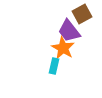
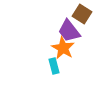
brown square: rotated 30 degrees counterclockwise
cyan rectangle: rotated 28 degrees counterclockwise
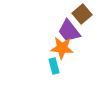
brown square: rotated 18 degrees clockwise
orange star: moved 1 px left; rotated 25 degrees counterclockwise
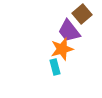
orange star: moved 1 px down; rotated 20 degrees counterclockwise
cyan rectangle: moved 1 px right, 1 px down
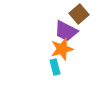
brown square: moved 3 px left
purple trapezoid: moved 3 px left; rotated 25 degrees counterclockwise
